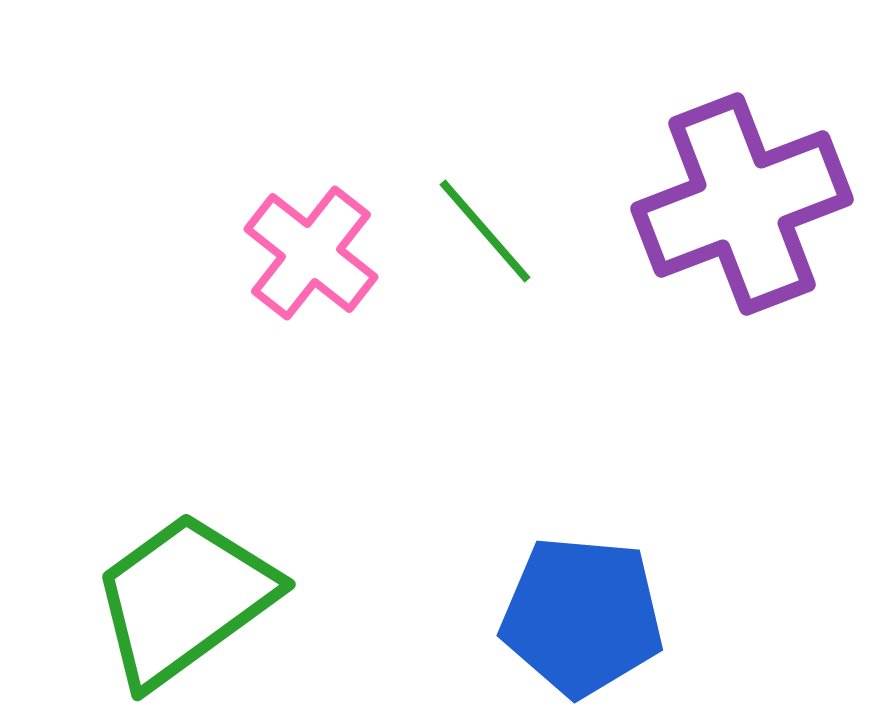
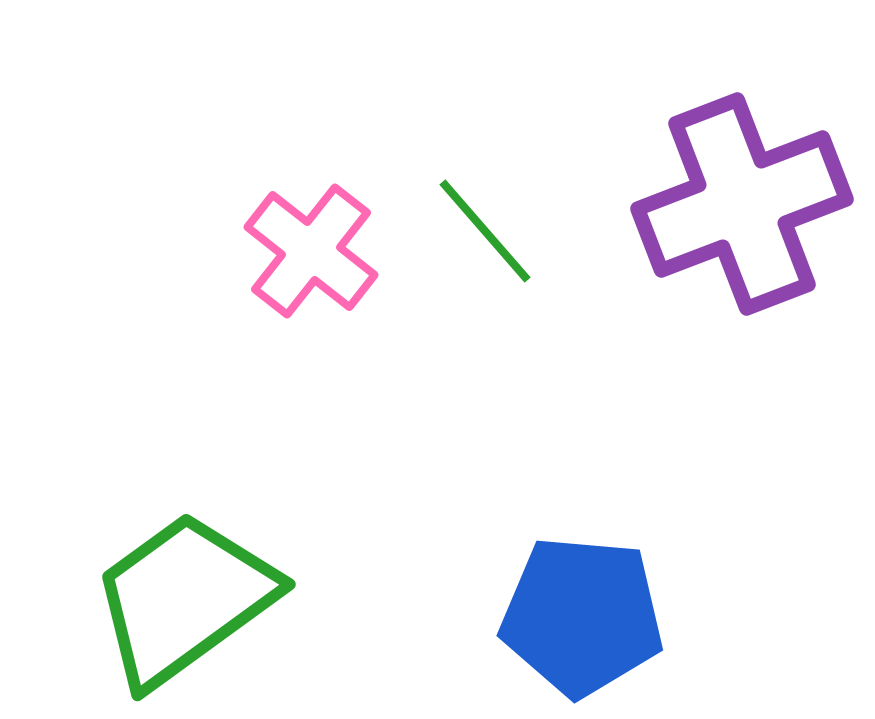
pink cross: moved 2 px up
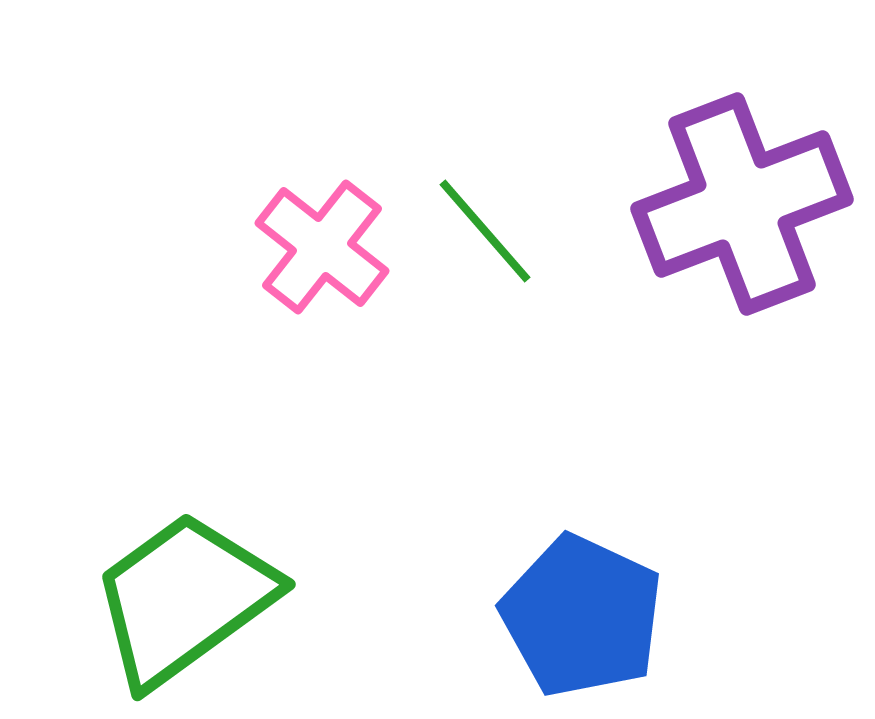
pink cross: moved 11 px right, 4 px up
blue pentagon: rotated 20 degrees clockwise
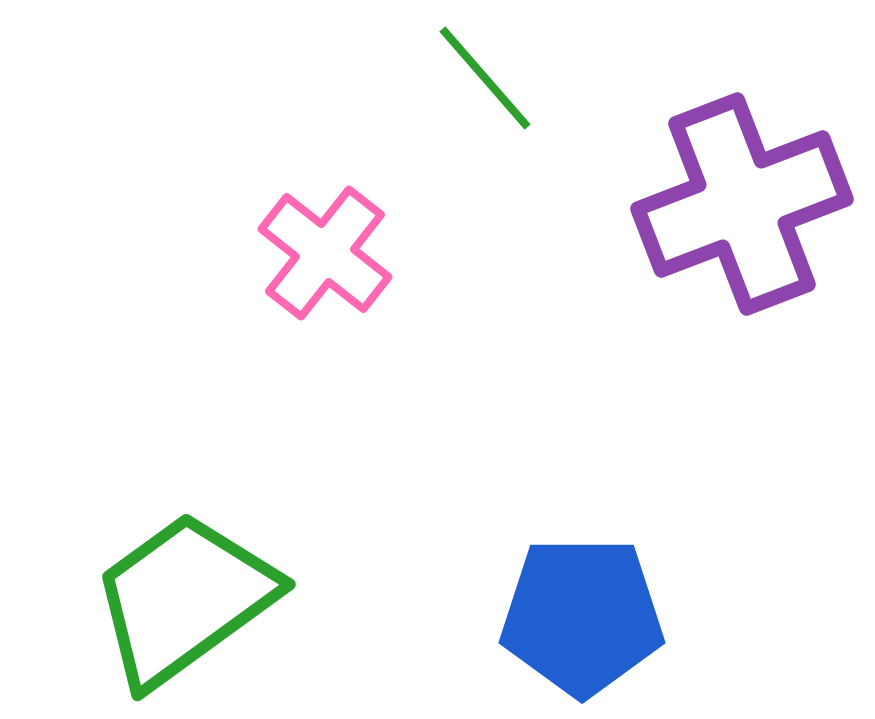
green line: moved 153 px up
pink cross: moved 3 px right, 6 px down
blue pentagon: rotated 25 degrees counterclockwise
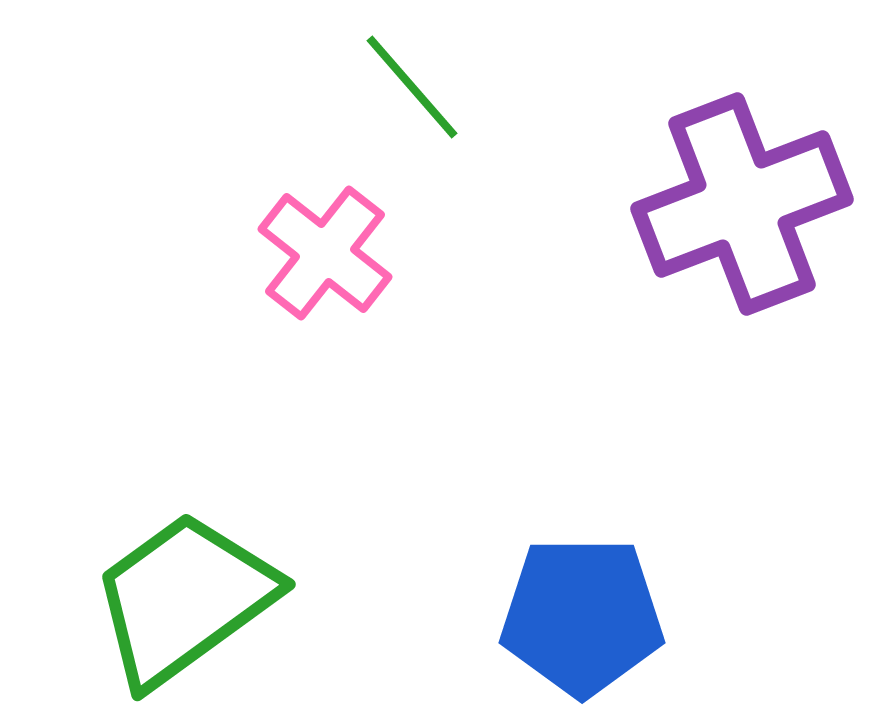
green line: moved 73 px left, 9 px down
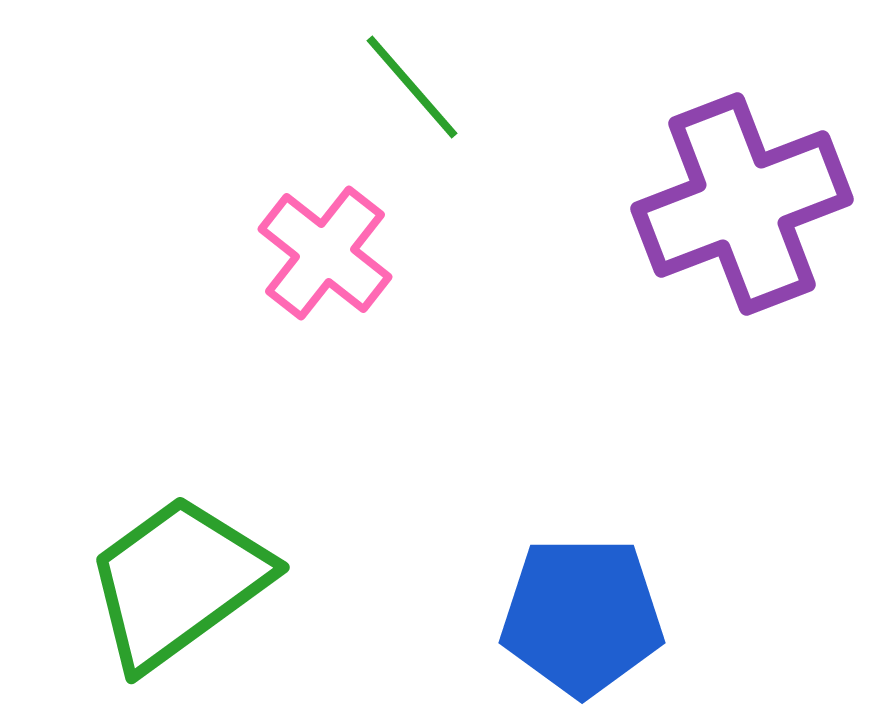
green trapezoid: moved 6 px left, 17 px up
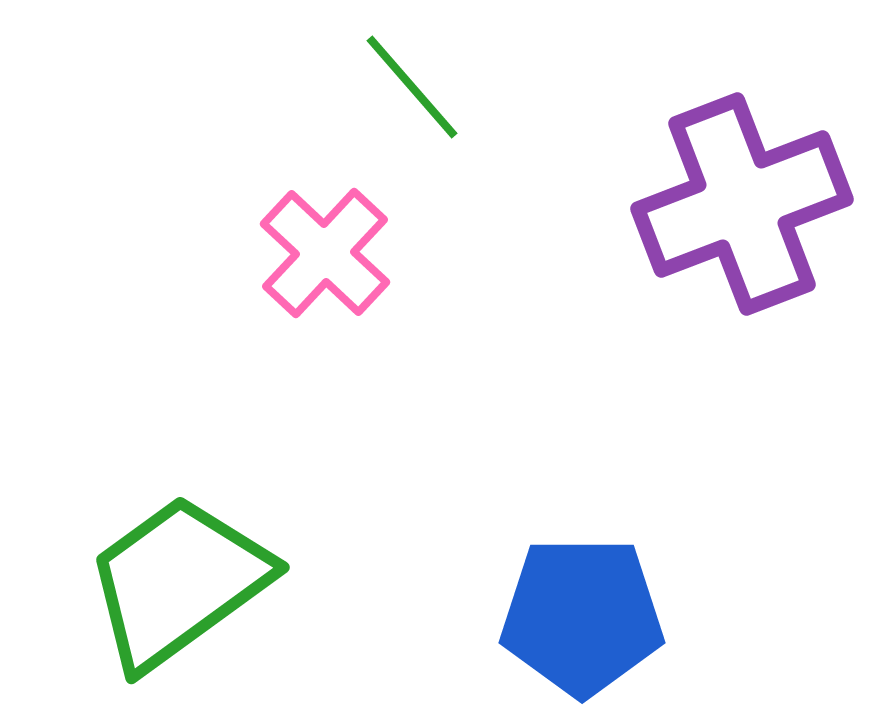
pink cross: rotated 5 degrees clockwise
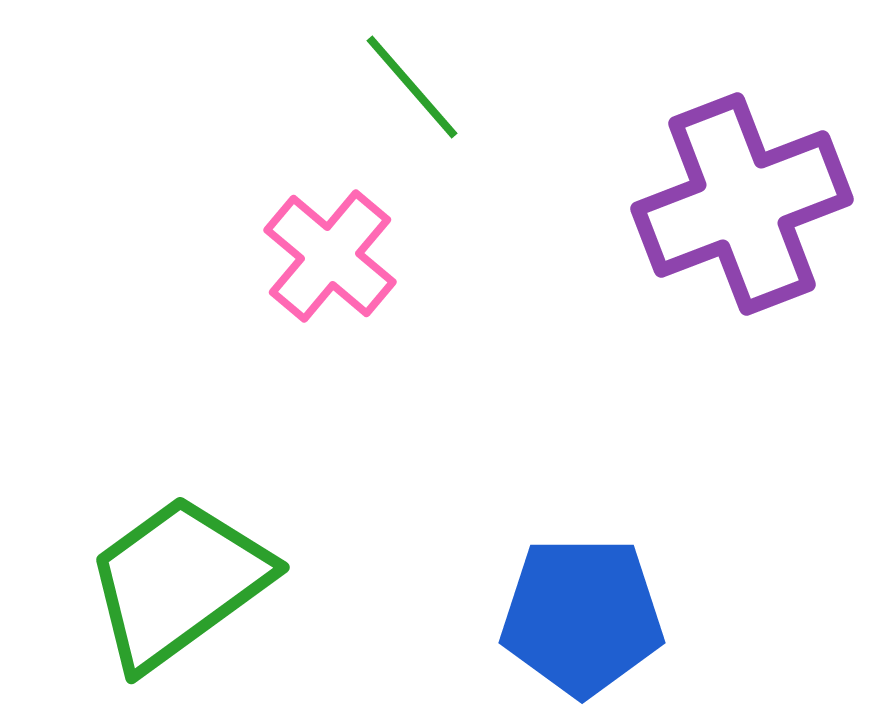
pink cross: moved 5 px right, 3 px down; rotated 3 degrees counterclockwise
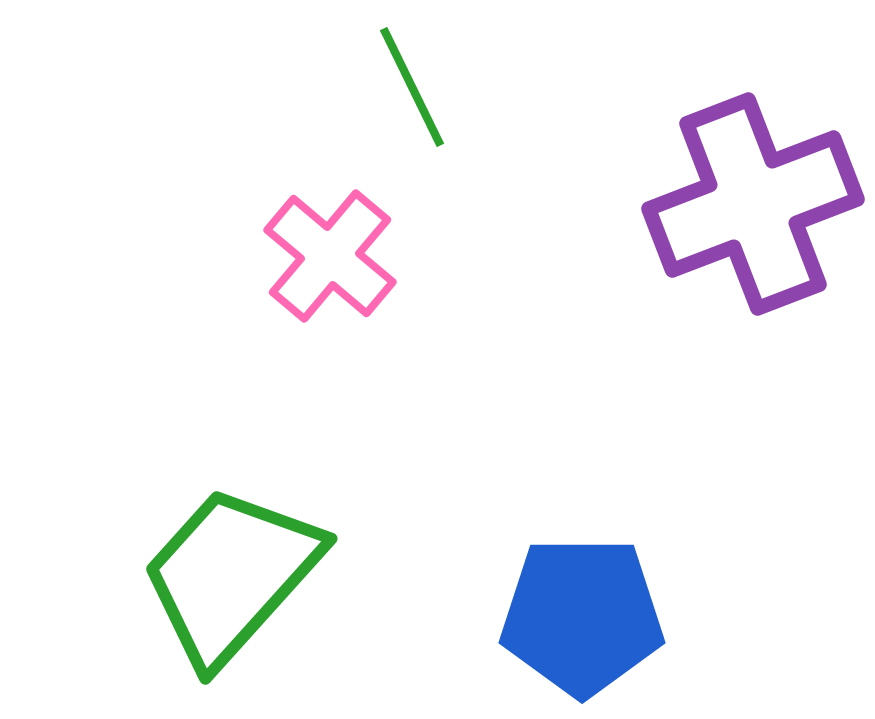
green line: rotated 15 degrees clockwise
purple cross: moved 11 px right
green trapezoid: moved 53 px right, 7 px up; rotated 12 degrees counterclockwise
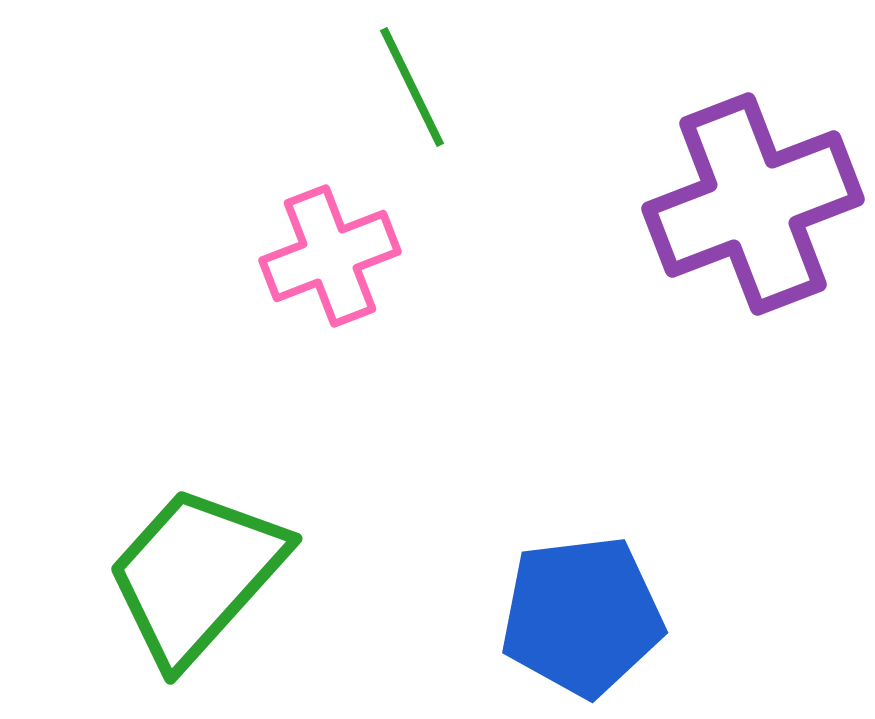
pink cross: rotated 29 degrees clockwise
green trapezoid: moved 35 px left
blue pentagon: rotated 7 degrees counterclockwise
